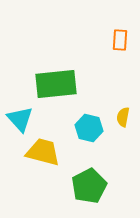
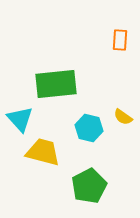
yellow semicircle: rotated 66 degrees counterclockwise
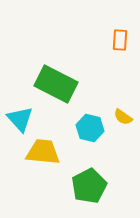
green rectangle: rotated 33 degrees clockwise
cyan hexagon: moved 1 px right
yellow trapezoid: rotated 9 degrees counterclockwise
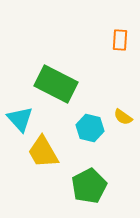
yellow trapezoid: rotated 126 degrees counterclockwise
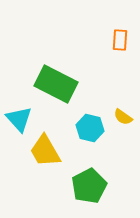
cyan triangle: moved 1 px left
yellow trapezoid: moved 2 px right, 1 px up
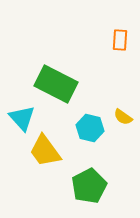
cyan triangle: moved 3 px right, 1 px up
yellow trapezoid: rotated 6 degrees counterclockwise
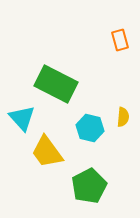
orange rectangle: rotated 20 degrees counterclockwise
yellow semicircle: rotated 120 degrees counterclockwise
yellow trapezoid: moved 2 px right, 1 px down
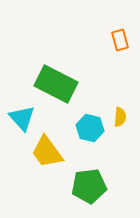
yellow semicircle: moved 3 px left
green pentagon: rotated 20 degrees clockwise
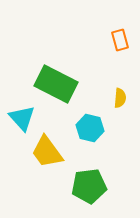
yellow semicircle: moved 19 px up
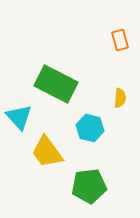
cyan triangle: moved 3 px left, 1 px up
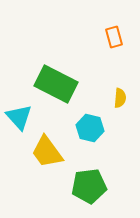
orange rectangle: moved 6 px left, 3 px up
